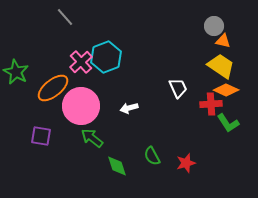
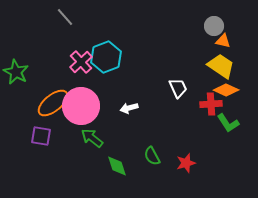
orange ellipse: moved 15 px down
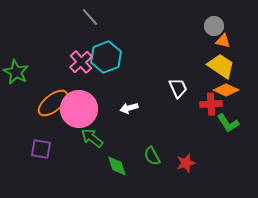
gray line: moved 25 px right
pink circle: moved 2 px left, 3 px down
purple square: moved 13 px down
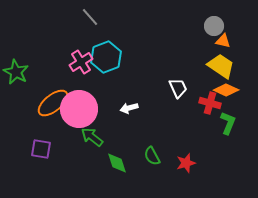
pink cross: rotated 10 degrees clockwise
red cross: moved 1 px left, 1 px up; rotated 20 degrees clockwise
green L-shape: rotated 125 degrees counterclockwise
green arrow: moved 1 px up
green diamond: moved 3 px up
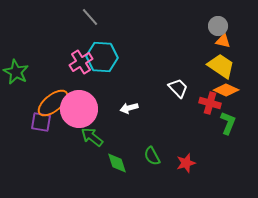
gray circle: moved 4 px right
cyan hexagon: moved 4 px left; rotated 24 degrees clockwise
white trapezoid: rotated 20 degrees counterclockwise
purple square: moved 27 px up
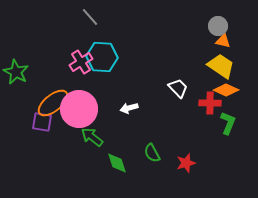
red cross: rotated 15 degrees counterclockwise
purple square: moved 1 px right
green semicircle: moved 3 px up
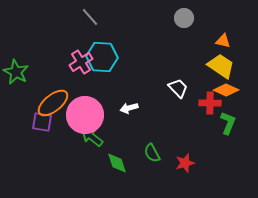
gray circle: moved 34 px left, 8 px up
pink circle: moved 6 px right, 6 px down
red star: moved 1 px left
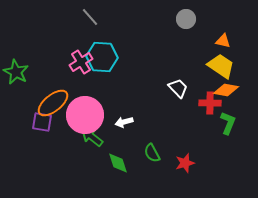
gray circle: moved 2 px right, 1 px down
orange diamond: rotated 15 degrees counterclockwise
white arrow: moved 5 px left, 14 px down
green diamond: moved 1 px right
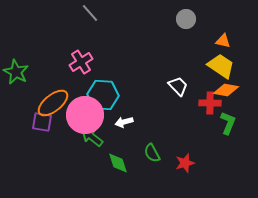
gray line: moved 4 px up
cyan hexagon: moved 1 px right, 38 px down
white trapezoid: moved 2 px up
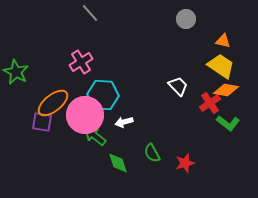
red cross: rotated 35 degrees counterclockwise
green L-shape: rotated 105 degrees clockwise
green arrow: moved 3 px right, 1 px up
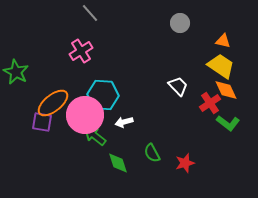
gray circle: moved 6 px left, 4 px down
pink cross: moved 11 px up
orange diamond: rotated 55 degrees clockwise
